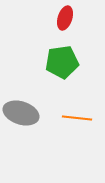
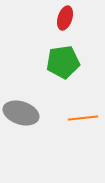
green pentagon: moved 1 px right
orange line: moved 6 px right; rotated 12 degrees counterclockwise
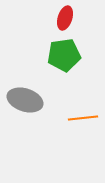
green pentagon: moved 1 px right, 7 px up
gray ellipse: moved 4 px right, 13 px up
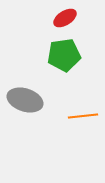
red ellipse: rotated 40 degrees clockwise
orange line: moved 2 px up
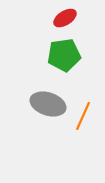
gray ellipse: moved 23 px right, 4 px down
orange line: rotated 60 degrees counterclockwise
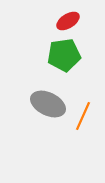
red ellipse: moved 3 px right, 3 px down
gray ellipse: rotated 8 degrees clockwise
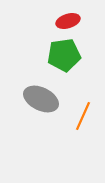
red ellipse: rotated 15 degrees clockwise
gray ellipse: moved 7 px left, 5 px up
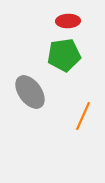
red ellipse: rotated 15 degrees clockwise
gray ellipse: moved 11 px left, 7 px up; rotated 28 degrees clockwise
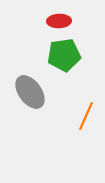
red ellipse: moved 9 px left
orange line: moved 3 px right
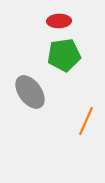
orange line: moved 5 px down
